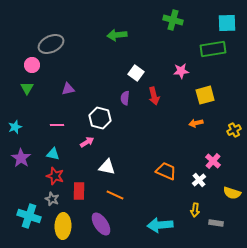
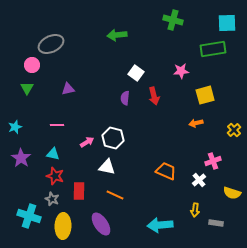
white hexagon: moved 13 px right, 20 px down
yellow cross: rotated 16 degrees counterclockwise
pink cross: rotated 28 degrees clockwise
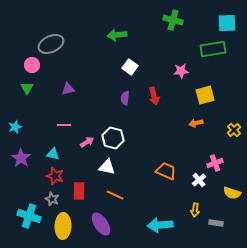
white square: moved 6 px left, 6 px up
pink line: moved 7 px right
pink cross: moved 2 px right, 2 px down
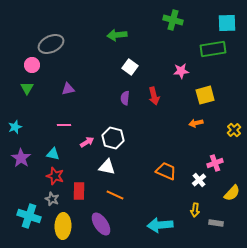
yellow semicircle: rotated 66 degrees counterclockwise
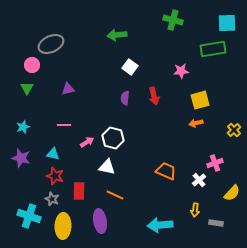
yellow square: moved 5 px left, 5 px down
cyan star: moved 8 px right
purple star: rotated 18 degrees counterclockwise
purple ellipse: moved 1 px left, 3 px up; rotated 25 degrees clockwise
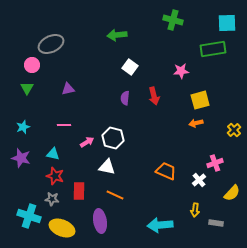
gray star: rotated 16 degrees counterclockwise
yellow ellipse: moved 1 px left, 2 px down; rotated 70 degrees counterclockwise
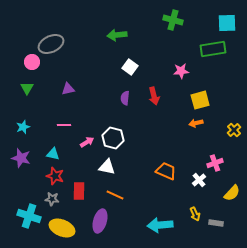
pink circle: moved 3 px up
yellow arrow: moved 4 px down; rotated 32 degrees counterclockwise
purple ellipse: rotated 25 degrees clockwise
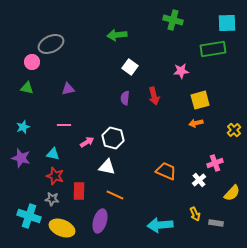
green triangle: rotated 48 degrees counterclockwise
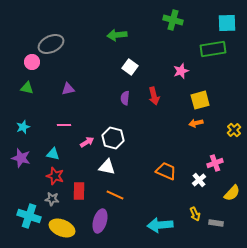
pink star: rotated 14 degrees counterclockwise
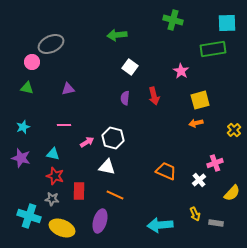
pink star: rotated 21 degrees counterclockwise
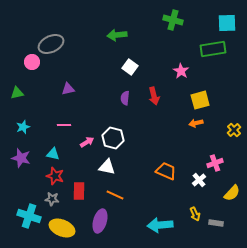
green triangle: moved 10 px left, 5 px down; rotated 24 degrees counterclockwise
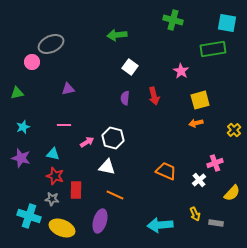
cyan square: rotated 12 degrees clockwise
red rectangle: moved 3 px left, 1 px up
